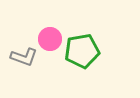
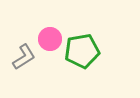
gray L-shape: rotated 52 degrees counterclockwise
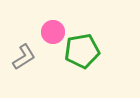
pink circle: moved 3 px right, 7 px up
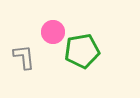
gray L-shape: rotated 64 degrees counterclockwise
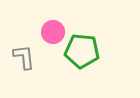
green pentagon: rotated 16 degrees clockwise
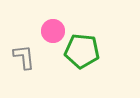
pink circle: moved 1 px up
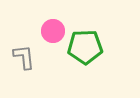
green pentagon: moved 3 px right, 4 px up; rotated 8 degrees counterclockwise
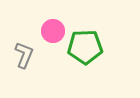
gray L-shape: moved 2 px up; rotated 28 degrees clockwise
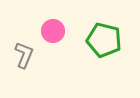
green pentagon: moved 19 px right, 7 px up; rotated 16 degrees clockwise
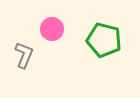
pink circle: moved 1 px left, 2 px up
